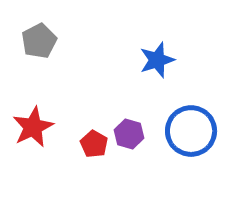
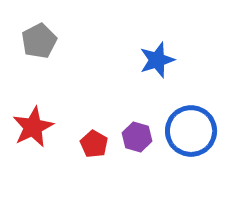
purple hexagon: moved 8 px right, 3 px down
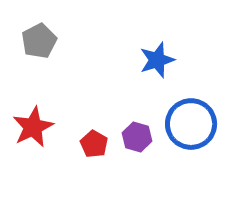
blue circle: moved 7 px up
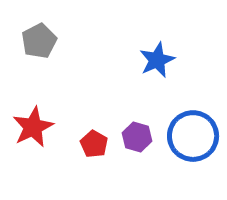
blue star: rotated 6 degrees counterclockwise
blue circle: moved 2 px right, 12 px down
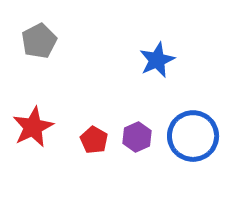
purple hexagon: rotated 20 degrees clockwise
red pentagon: moved 4 px up
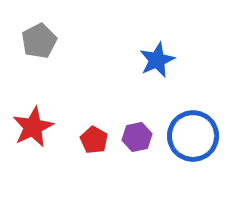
purple hexagon: rotated 12 degrees clockwise
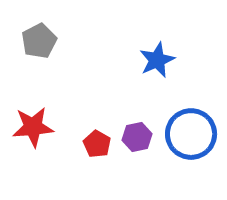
red star: rotated 21 degrees clockwise
blue circle: moved 2 px left, 2 px up
red pentagon: moved 3 px right, 4 px down
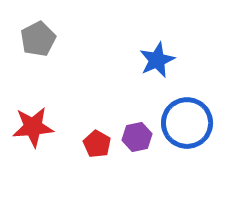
gray pentagon: moved 1 px left, 2 px up
blue circle: moved 4 px left, 11 px up
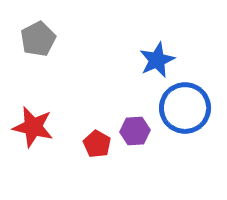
blue circle: moved 2 px left, 15 px up
red star: rotated 18 degrees clockwise
purple hexagon: moved 2 px left, 6 px up; rotated 8 degrees clockwise
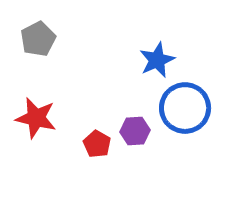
red star: moved 3 px right, 9 px up
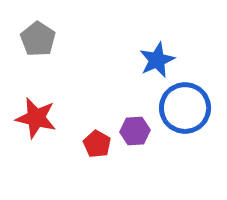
gray pentagon: rotated 12 degrees counterclockwise
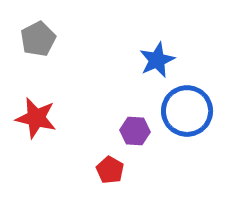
gray pentagon: rotated 12 degrees clockwise
blue circle: moved 2 px right, 3 px down
purple hexagon: rotated 8 degrees clockwise
red pentagon: moved 13 px right, 26 px down
